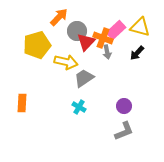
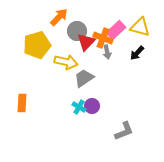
purple circle: moved 32 px left
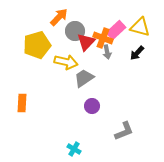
gray circle: moved 2 px left
cyan cross: moved 5 px left, 42 px down
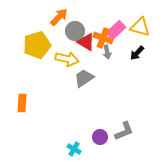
red triangle: rotated 42 degrees counterclockwise
yellow arrow: moved 1 px right, 3 px up
purple circle: moved 8 px right, 31 px down
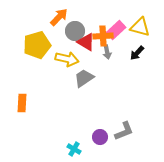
orange cross: moved 2 px up; rotated 24 degrees counterclockwise
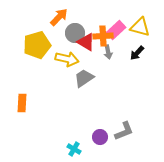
gray circle: moved 2 px down
gray arrow: moved 1 px right
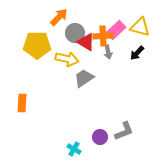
yellow pentagon: rotated 16 degrees clockwise
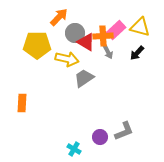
gray arrow: rotated 16 degrees counterclockwise
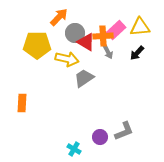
yellow triangle: rotated 20 degrees counterclockwise
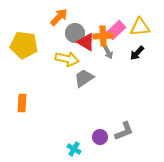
yellow pentagon: moved 13 px left; rotated 8 degrees clockwise
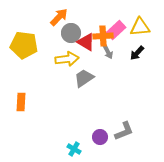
gray circle: moved 4 px left
yellow arrow: rotated 20 degrees counterclockwise
orange rectangle: moved 1 px left, 1 px up
